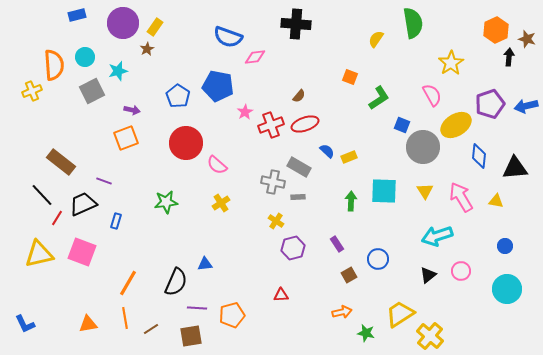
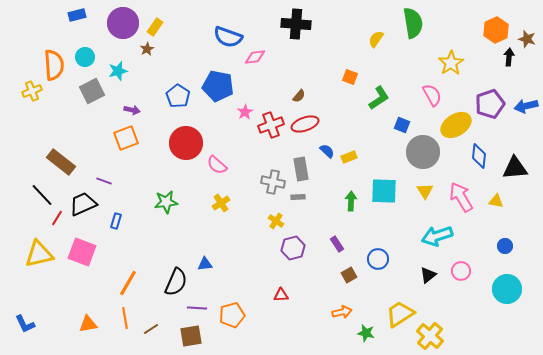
gray circle at (423, 147): moved 5 px down
gray rectangle at (299, 167): moved 2 px right, 2 px down; rotated 50 degrees clockwise
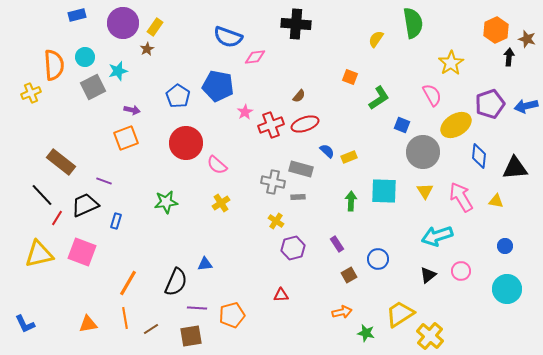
yellow cross at (32, 91): moved 1 px left, 2 px down
gray square at (92, 91): moved 1 px right, 4 px up
gray rectangle at (301, 169): rotated 65 degrees counterclockwise
black trapezoid at (83, 204): moved 2 px right, 1 px down
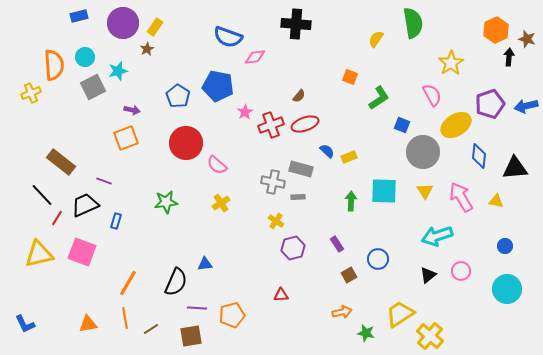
blue rectangle at (77, 15): moved 2 px right, 1 px down
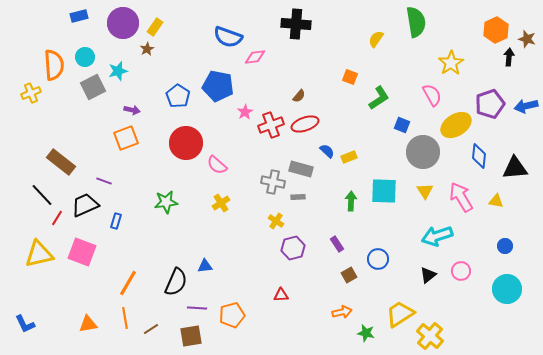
green semicircle at (413, 23): moved 3 px right, 1 px up
blue triangle at (205, 264): moved 2 px down
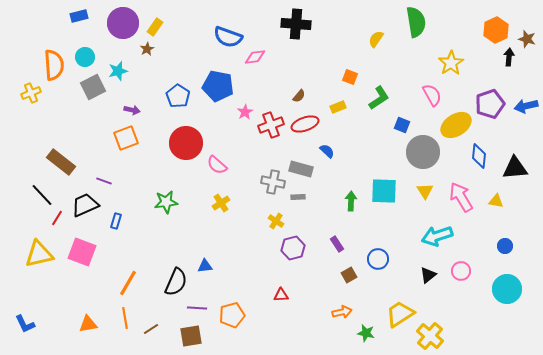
yellow rectangle at (349, 157): moved 11 px left, 50 px up
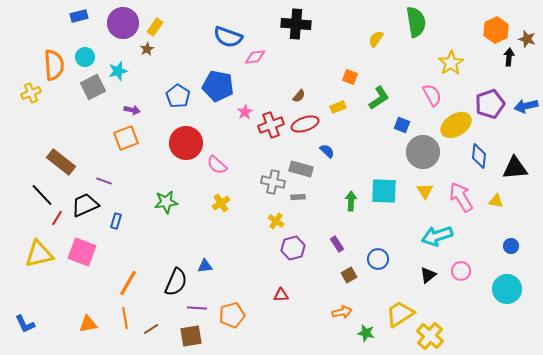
blue circle at (505, 246): moved 6 px right
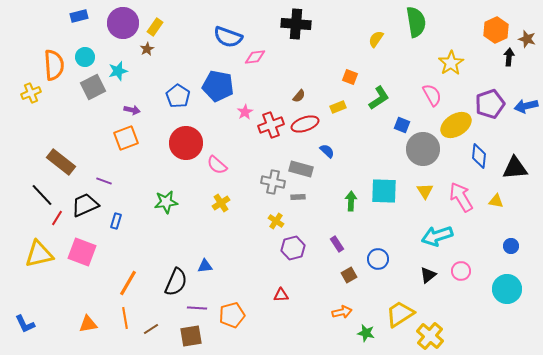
gray circle at (423, 152): moved 3 px up
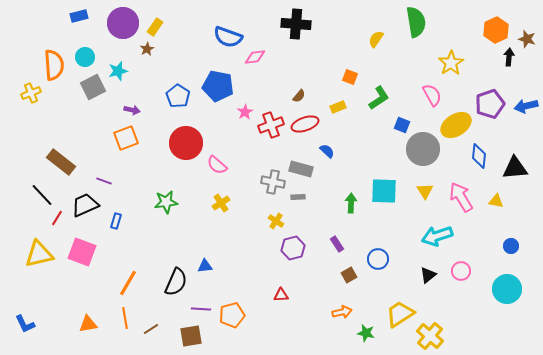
green arrow at (351, 201): moved 2 px down
purple line at (197, 308): moved 4 px right, 1 px down
